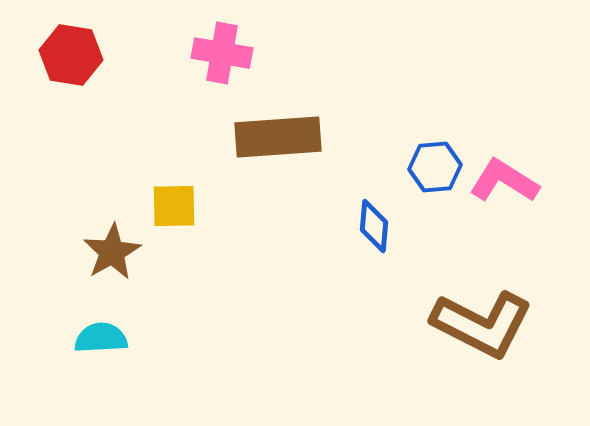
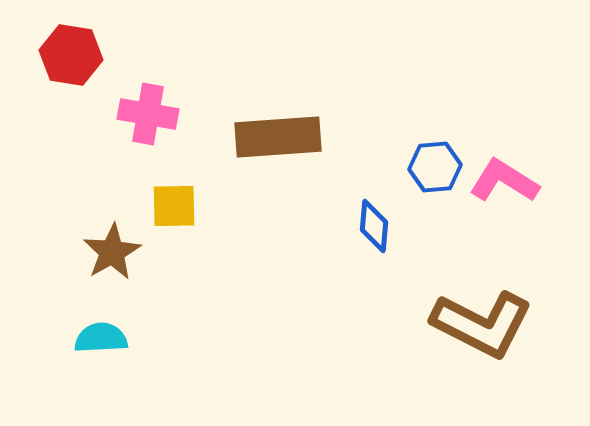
pink cross: moved 74 px left, 61 px down
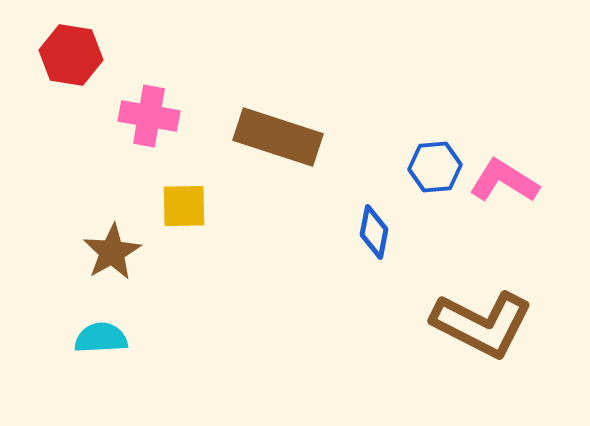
pink cross: moved 1 px right, 2 px down
brown rectangle: rotated 22 degrees clockwise
yellow square: moved 10 px right
blue diamond: moved 6 px down; rotated 6 degrees clockwise
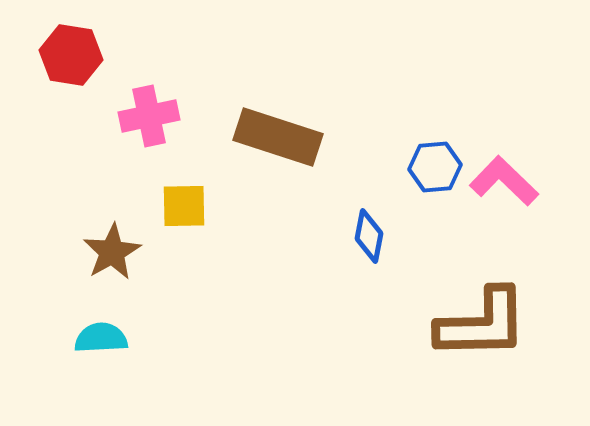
pink cross: rotated 22 degrees counterclockwise
pink L-shape: rotated 12 degrees clockwise
blue diamond: moved 5 px left, 4 px down
brown L-shape: rotated 28 degrees counterclockwise
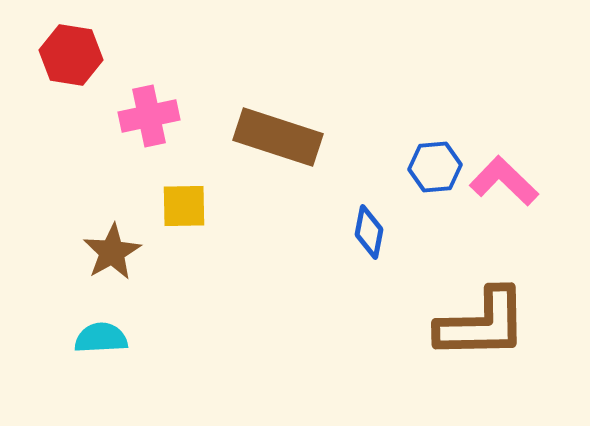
blue diamond: moved 4 px up
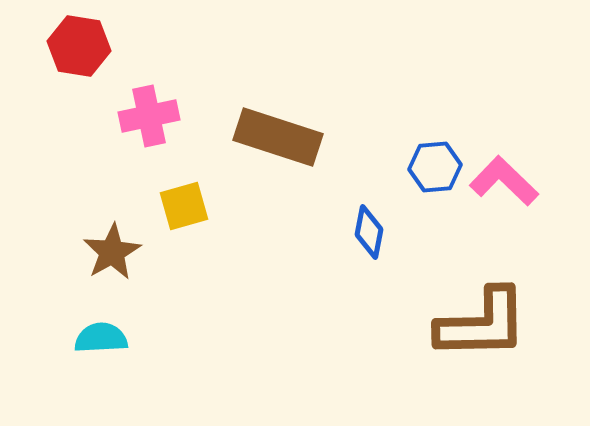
red hexagon: moved 8 px right, 9 px up
yellow square: rotated 15 degrees counterclockwise
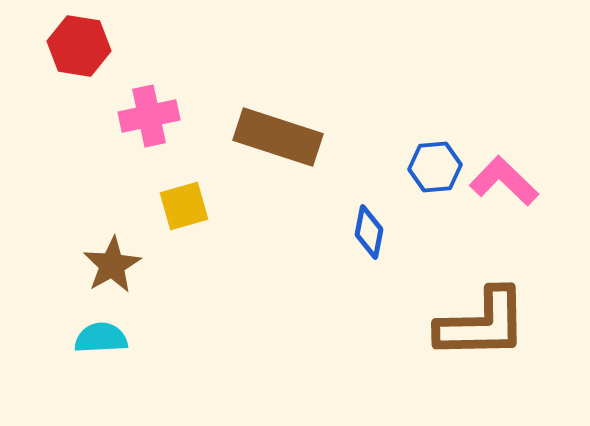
brown star: moved 13 px down
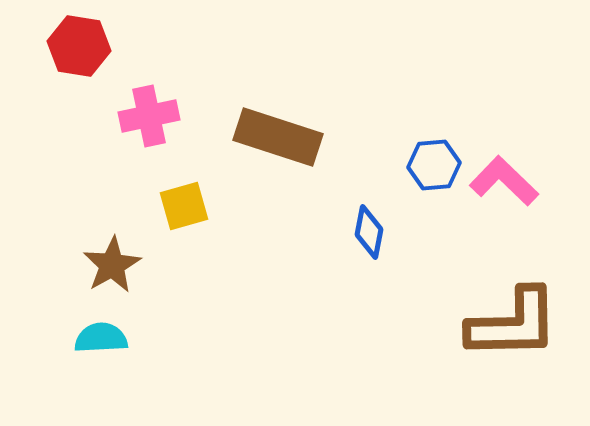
blue hexagon: moved 1 px left, 2 px up
brown L-shape: moved 31 px right
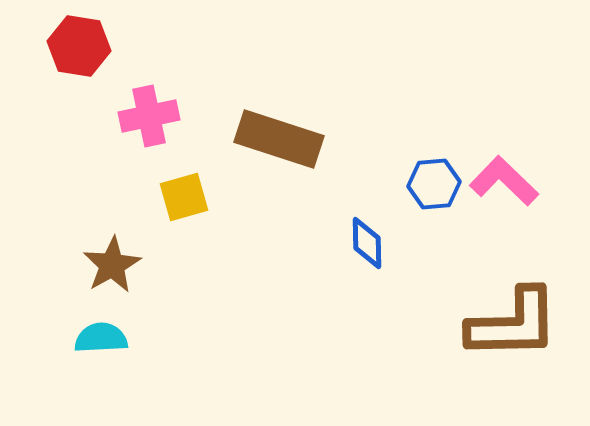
brown rectangle: moved 1 px right, 2 px down
blue hexagon: moved 19 px down
yellow square: moved 9 px up
blue diamond: moved 2 px left, 11 px down; rotated 12 degrees counterclockwise
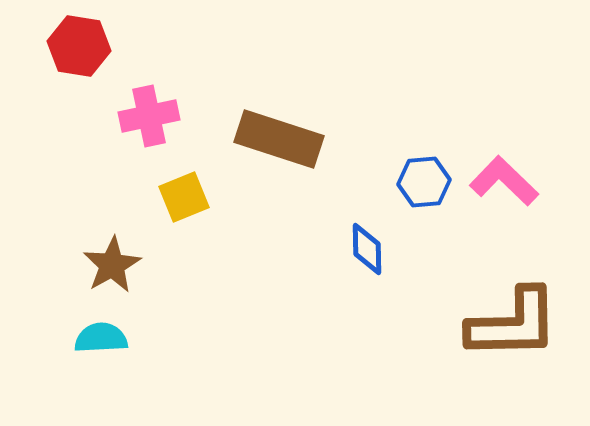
blue hexagon: moved 10 px left, 2 px up
yellow square: rotated 6 degrees counterclockwise
blue diamond: moved 6 px down
